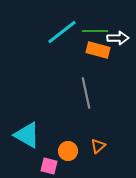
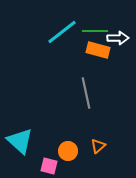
cyan triangle: moved 7 px left, 6 px down; rotated 12 degrees clockwise
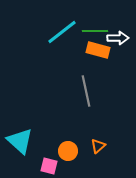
gray line: moved 2 px up
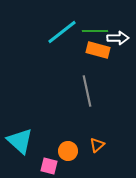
gray line: moved 1 px right
orange triangle: moved 1 px left, 1 px up
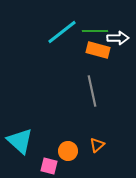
gray line: moved 5 px right
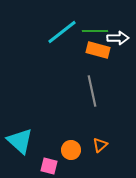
orange triangle: moved 3 px right
orange circle: moved 3 px right, 1 px up
